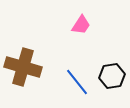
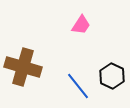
black hexagon: rotated 25 degrees counterclockwise
blue line: moved 1 px right, 4 px down
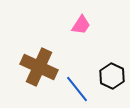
brown cross: moved 16 px right; rotated 9 degrees clockwise
blue line: moved 1 px left, 3 px down
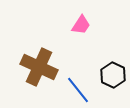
black hexagon: moved 1 px right, 1 px up
blue line: moved 1 px right, 1 px down
